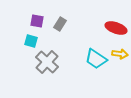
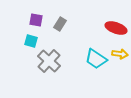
purple square: moved 1 px left, 1 px up
gray cross: moved 2 px right, 1 px up
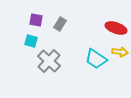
yellow arrow: moved 2 px up
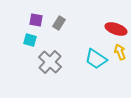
gray rectangle: moved 1 px left, 1 px up
red ellipse: moved 1 px down
cyan square: moved 1 px left, 1 px up
yellow arrow: rotated 119 degrees counterclockwise
gray cross: moved 1 px right, 1 px down
